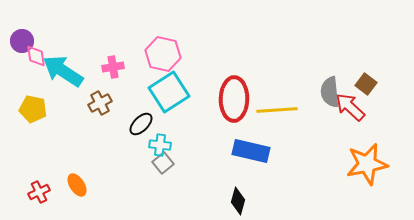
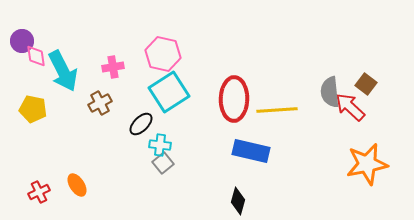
cyan arrow: rotated 150 degrees counterclockwise
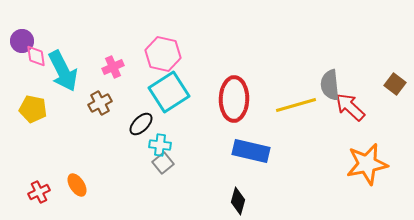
pink cross: rotated 15 degrees counterclockwise
brown square: moved 29 px right
gray semicircle: moved 7 px up
yellow line: moved 19 px right, 5 px up; rotated 12 degrees counterclockwise
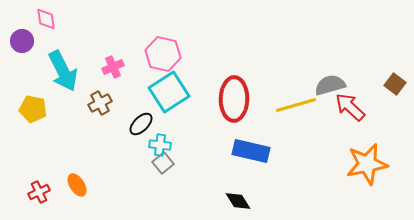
pink diamond: moved 10 px right, 37 px up
gray semicircle: rotated 80 degrees clockwise
black diamond: rotated 48 degrees counterclockwise
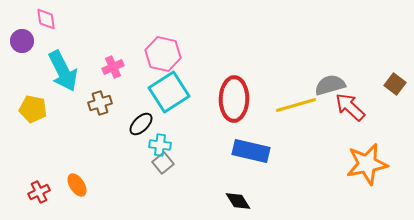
brown cross: rotated 10 degrees clockwise
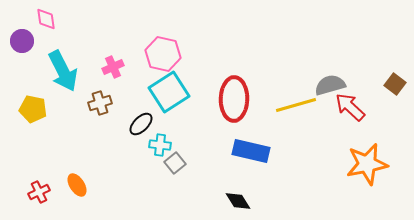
gray square: moved 12 px right
